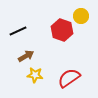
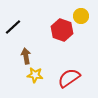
black line: moved 5 px left, 4 px up; rotated 18 degrees counterclockwise
brown arrow: rotated 70 degrees counterclockwise
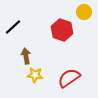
yellow circle: moved 3 px right, 4 px up
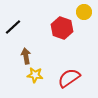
red hexagon: moved 2 px up
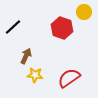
brown arrow: rotated 35 degrees clockwise
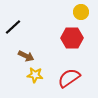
yellow circle: moved 3 px left
red hexagon: moved 10 px right, 10 px down; rotated 20 degrees counterclockwise
brown arrow: rotated 91 degrees clockwise
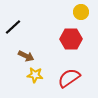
red hexagon: moved 1 px left, 1 px down
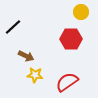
red semicircle: moved 2 px left, 4 px down
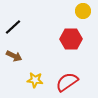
yellow circle: moved 2 px right, 1 px up
brown arrow: moved 12 px left
yellow star: moved 5 px down
